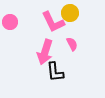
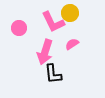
pink circle: moved 9 px right, 6 px down
pink semicircle: rotated 96 degrees counterclockwise
black L-shape: moved 2 px left, 2 px down
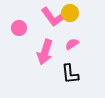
pink L-shape: moved 5 px up; rotated 10 degrees counterclockwise
black L-shape: moved 17 px right
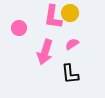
pink L-shape: rotated 45 degrees clockwise
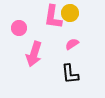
pink arrow: moved 11 px left, 2 px down
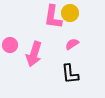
pink circle: moved 9 px left, 17 px down
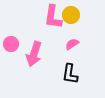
yellow circle: moved 1 px right, 2 px down
pink circle: moved 1 px right, 1 px up
black L-shape: rotated 15 degrees clockwise
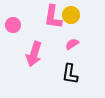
pink circle: moved 2 px right, 19 px up
